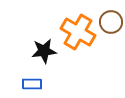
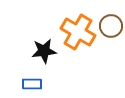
brown circle: moved 4 px down
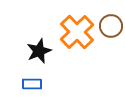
orange cross: moved 1 px left; rotated 16 degrees clockwise
black star: moved 5 px left; rotated 15 degrees counterclockwise
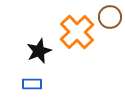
brown circle: moved 1 px left, 9 px up
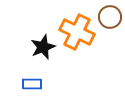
orange cross: rotated 20 degrees counterclockwise
black star: moved 4 px right, 4 px up
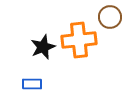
orange cross: moved 2 px right, 8 px down; rotated 32 degrees counterclockwise
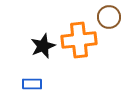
brown circle: moved 1 px left
black star: moved 1 px up
